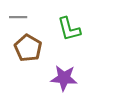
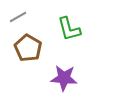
gray line: rotated 30 degrees counterclockwise
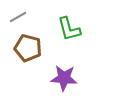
brown pentagon: rotated 16 degrees counterclockwise
